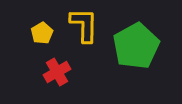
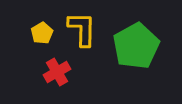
yellow L-shape: moved 2 px left, 4 px down
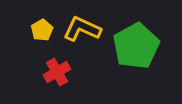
yellow L-shape: rotated 66 degrees counterclockwise
yellow pentagon: moved 3 px up
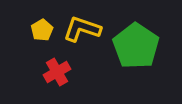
yellow L-shape: rotated 6 degrees counterclockwise
green pentagon: rotated 9 degrees counterclockwise
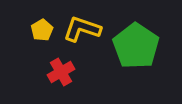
red cross: moved 4 px right
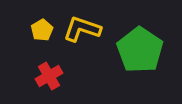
green pentagon: moved 4 px right, 4 px down
red cross: moved 12 px left, 4 px down
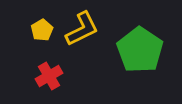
yellow L-shape: rotated 135 degrees clockwise
